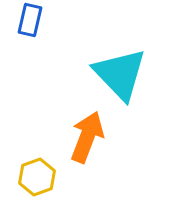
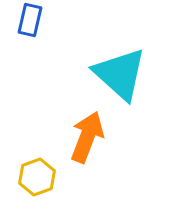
cyan triangle: rotated 4 degrees counterclockwise
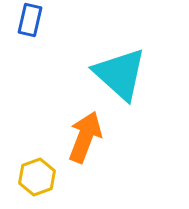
orange arrow: moved 2 px left
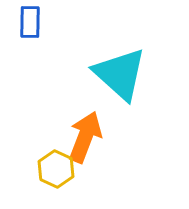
blue rectangle: moved 2 px down; rotated 12 degrees counterclockwise
yellow hexagon: moved 19 px right, 8 px up; rotated 15 degrees counterclockwise
